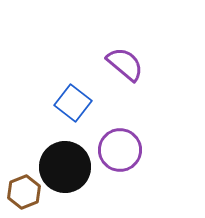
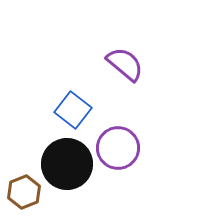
blue square: moved 7 px down
purple circle: moved 2 px left, 2 px up
black circle: moved 2 px right, 3 px up
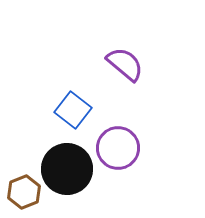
black circle: moved 5 px down
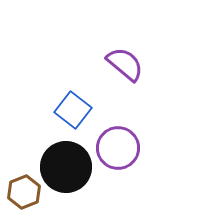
black circle: moved 1 px left, 2 px up
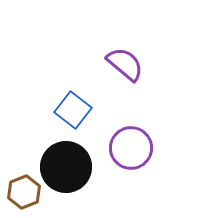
purple circle: moved 13 px right
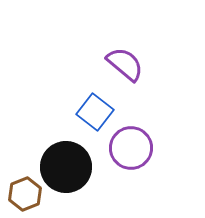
blue square: moved 22 px right, 2 px down
brown hexagon: moved 1 px right, 2 px down
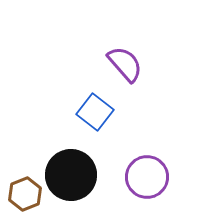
purple semicircle: rotated 9 degrees clockwise
purple circle: moved 16 px right, 29 px down
black circle: moved 5 px right, 8 px down
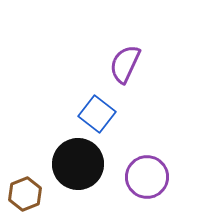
purple semicircle: rotated 114 degrees counterclockwise
blue square: moved 2 px right, 2 px down
black circle: moved 7 px right, 11 px up
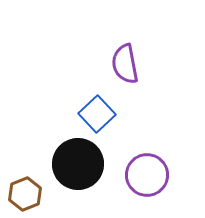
purple semicircle: rotated 36 degrees counterclockwise
blue square: rotated 9 degrees clockwise
purple circle: moved 2 px up
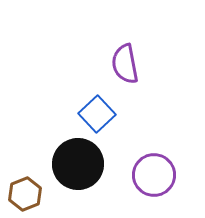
purple circle: moved 7 px right
